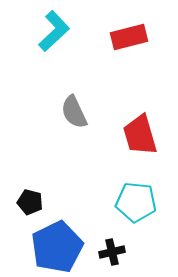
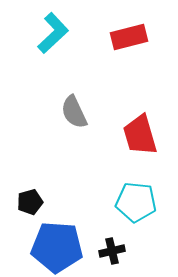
cyan L-shape: moved 1 px left, 2 px down
black pentagon: rotated 30 degrees counterclockwise
blue pentagon: rotated 30 degrees clockwise
black cross: moved 1 px up
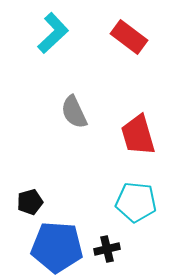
red rectangle: rotated 51 degrees clockwise
red trapezoid: moved 2 px left
black cross: moved 5 px left, 2 px up
